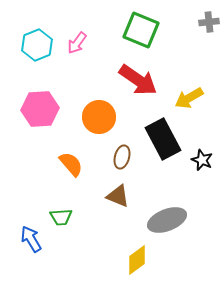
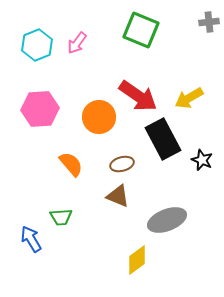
red arrow: moved 16 px down
brown ellipse: moved 7 px down; rotated 60 degrees clockwise
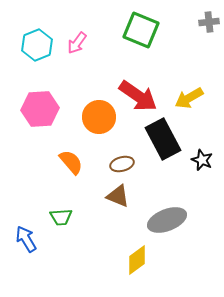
orange semicircle: moved 2 px up
blue arrow: moved 5 px left
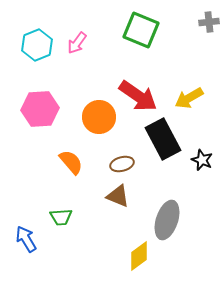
gray ellipse: rotated 51 degrees counterclockwise
yellow diamond: moved 2 px right, 4 px up
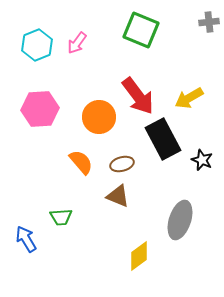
red arrow: rotated 18 degrees clockwise
orange semicircle: moved 10 px right
gray ellipse: moved 13 px right
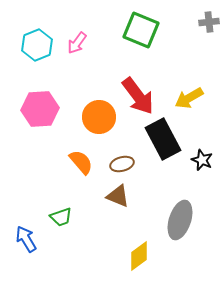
green trapezoid: rotated 15 degrees counterclockwise
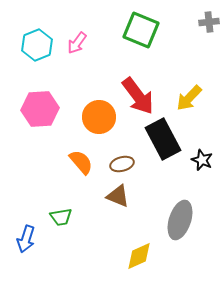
yellow arrow: rotated 16 degrees counterclockwise
green trapezoid: rotated 10 degrees clockwise
blue arrow: rotated 132 degrees counterclockwise
yellow diamond: rotated 12 degrees clockwise
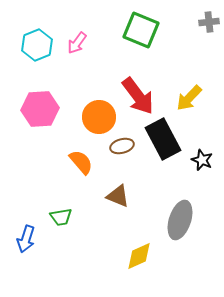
brown ellipse: moved 18 px up
